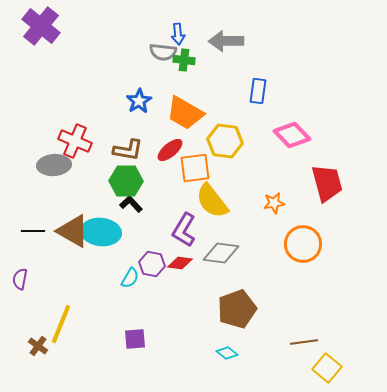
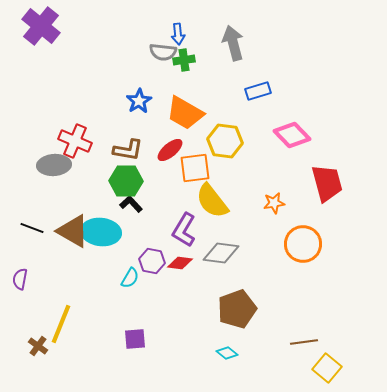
gray arrow: moved 7 px right, 2 px down; rotated 76 degrees clockwise
green cross: rotated 15 degrees counterclockwise
blue rectangle: rotated 65 degrees clockwise
black line: moved 1 px left, 3 px up; rotated 20 degrees clockwise
purple hexagon: moved 3 px up
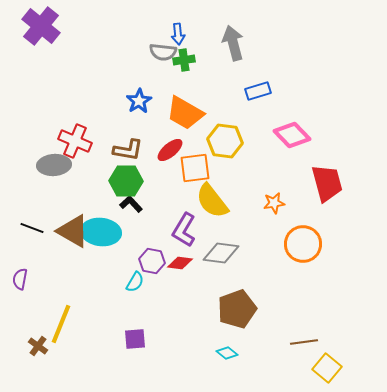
cyan semicircle: moved 5 px right, 4 px down
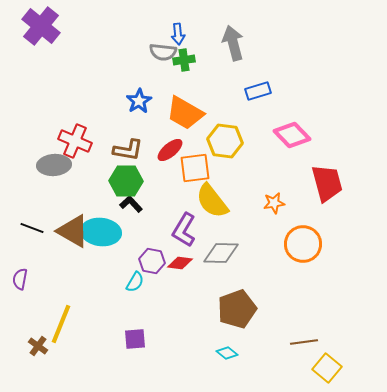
gray diamond: rotated 6 degrees counterclockwise
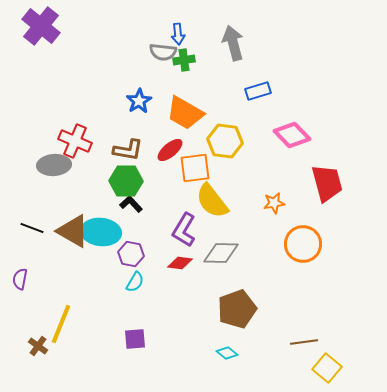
purple hexagon: moved 21 px left, 7 px up
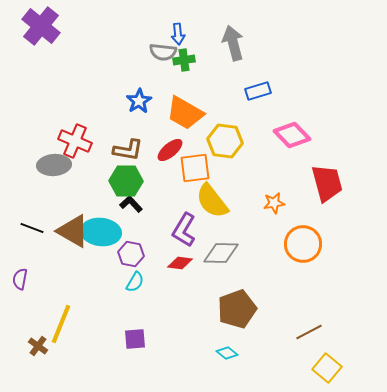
brown line: moved 5 px right, 10 px up; rotated 20 degrees counterclockwise
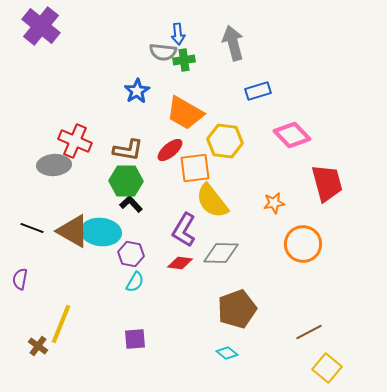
blue star: moved 2 px left, 10 px up
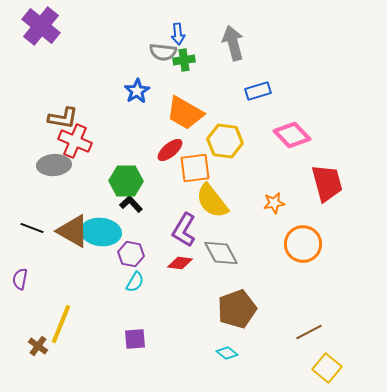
brown L-shape: moved 65 px left, 32 px up
gray diamond: rotated 60 degrees clockwise
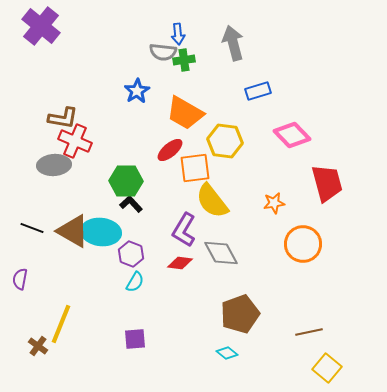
purple hexagon: rotated 10 degrees clockwise
brown pentagon: moved 3 px right, 5 px down
brown line: rotated 16 degrees clockwise
